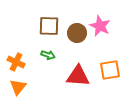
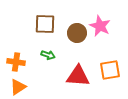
brown square: moved 4 px left, 2 px up
orange cross: rotated 18 degrees counterclockwise
orange triangle: rotated 18 degrees clockwise
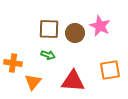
brown square: moved 4 px right, 5 px down
brown circle: moved 2 px left
orange cross: moved 3 px left, 1 px down
red triangle: moved 5 px left, 5 px down
orange triangle: moved 15 px right, 5 px up; rotated 18 degrees counterclockwise
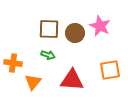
red triangle: moved 1 px left, 1 px up
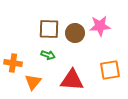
pink star: rotated 30 degrees counterclockwise
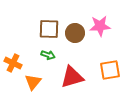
orange cross: rotated 18 degrees clockwise
red triangle: moved 3 px up; rotated 20 degrees counterclockwise
